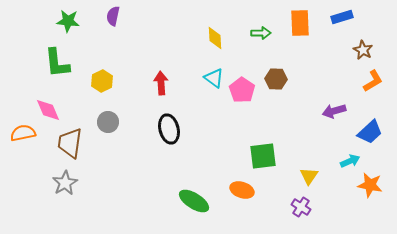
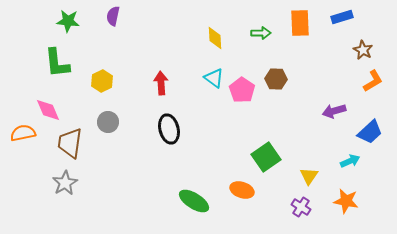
green square: moved 3 px right, 1 px down; rotated 28 degrees counterclockwise
orange star: moved 24 px left, 16 px down
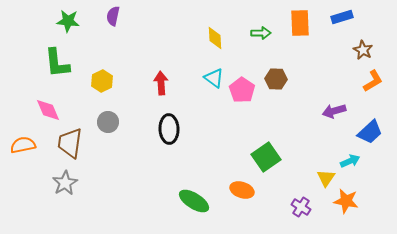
black ellipse: rotated 12 degrees clockwise
orange semicircle: moved 12 px down
yellow triangle: moved 17 px right, 2 px down
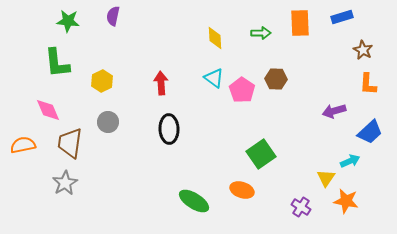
orange L-shape: moved 5 px left, 3 px down; rotated 125 degrees clockwise
green square: moved 5 px left, 3 px up
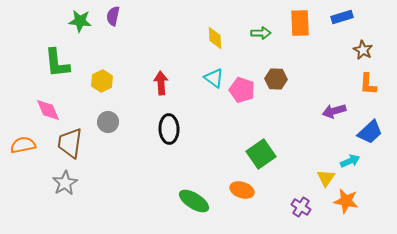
green star: moved 12 px right
pink pentagon: rotated 15 degrees counterclockwise
